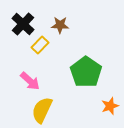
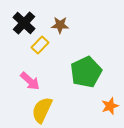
black cross: moved 1 px right, 1 px up
green pentagon: rotated 12 degrees clockwise
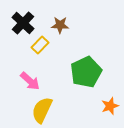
black cross: moved 1 px left
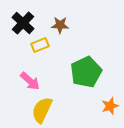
yellow rectangle: rotated 24 degrees clockwise
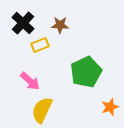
orange star: moved 1 px down
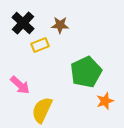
pink arrow: moved 10 px left, 4 px down
orange star: moved 5 px left, 6 px up
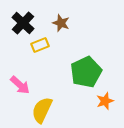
brown star: moved 1 px right, 2 px up; rotated 18 degrees clockwise
